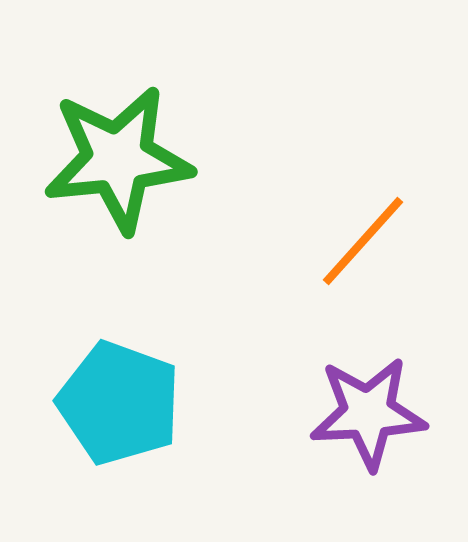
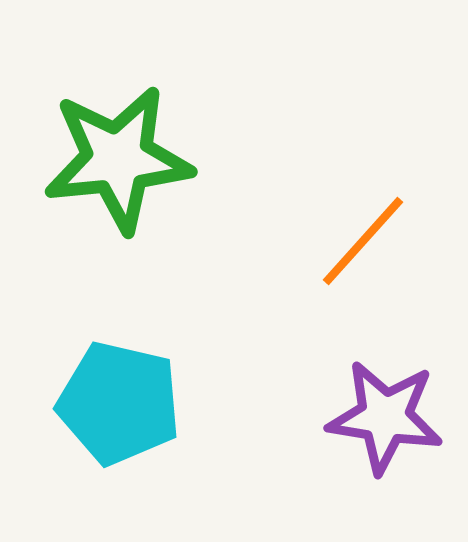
cyan pentagon: rotated 7 degrees counterclockwise
purple star: moved 17 px right, 4 px down; rotated 12 degrees clockwise
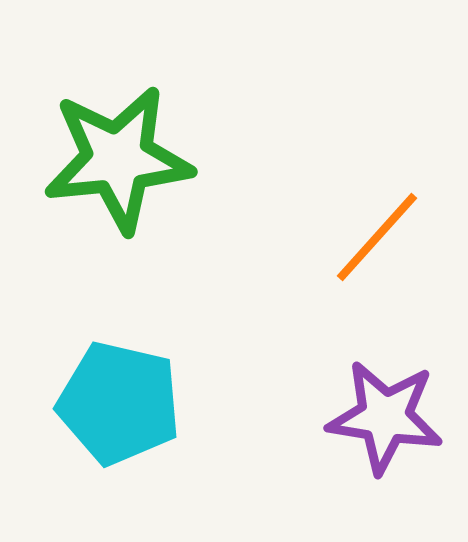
orange line: moved 14 px right, 4 px up
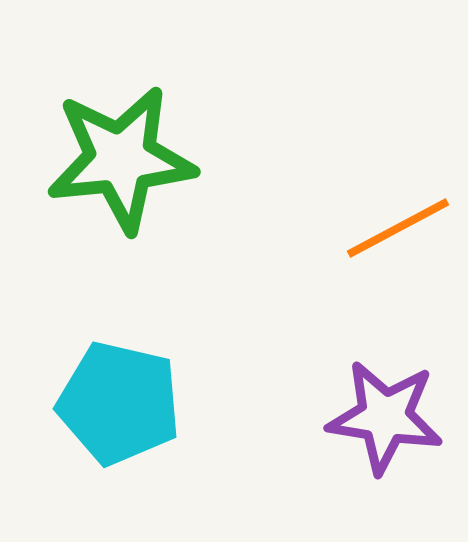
green star: moved 3 px right
orange line: moved 21 px right, 9 px up; rotated 20 degrees clockwise
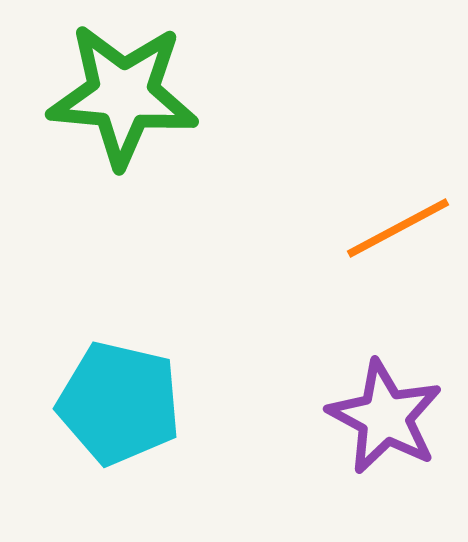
green star: moved 2 px right, 64 px up; rotated 11 degrees clockwise
purple star: rotated 19 degrees clockwise
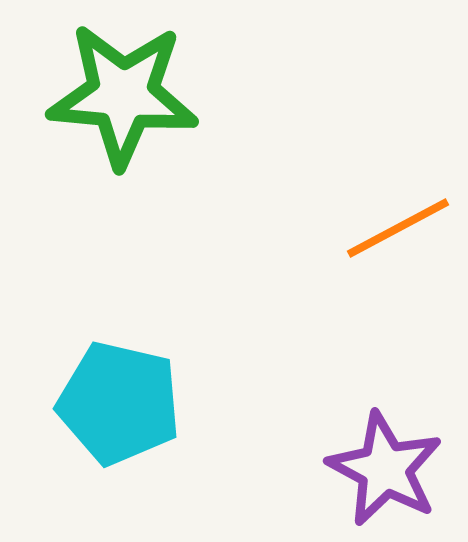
purple star: moved 52 px down
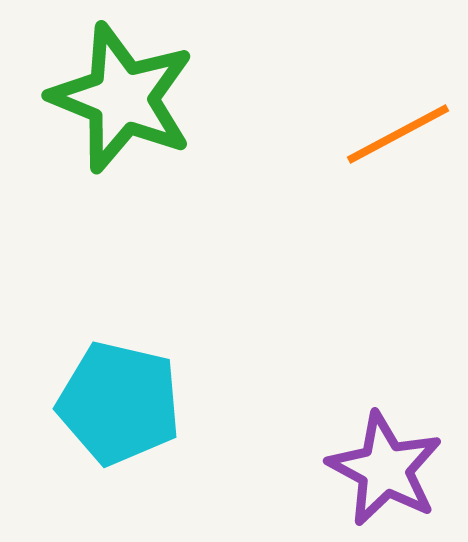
green star: moved 1 px left, 3 px down; rotated 17 degrees clockwise
orange line: moved 94 px up
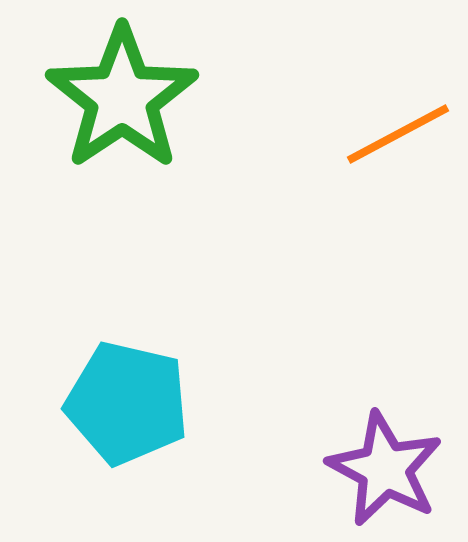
green star: rotated 16 degrees clockwise
cyan pentagon: moved 8 px right
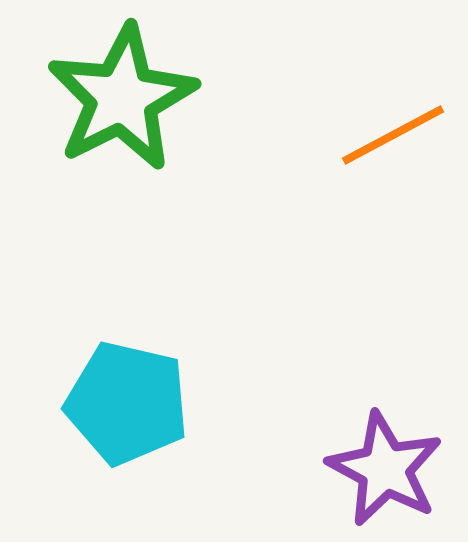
green star: rotated 7 degrees clockwise
orange line: moved 5 px left, 1 px down
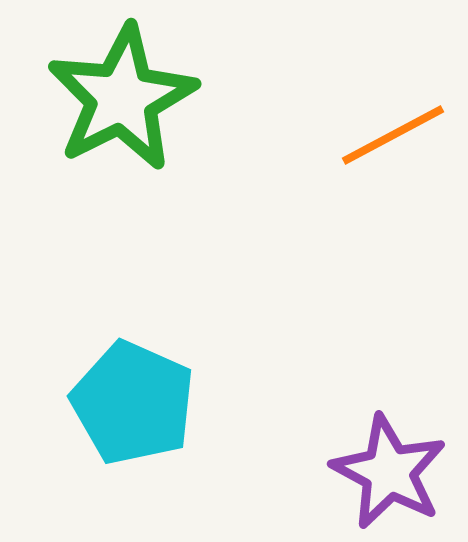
cyan pentagon: moved 6 px right; rotated 11 degrees clockwise
purple star: moved 4 px right, 3 px down
